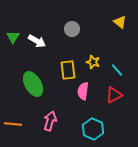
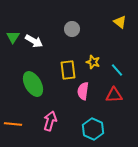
white arrow: moved 3 px left
red triangle: rotated 24 degrees clockwise
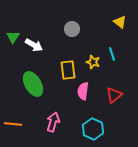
white arrow: moved 4 px down
cyan line: moved 5 px left, 16 px up; rotated 24 degrees clockwise
red triangle: rotated 36 degrees counterclockwise
pink arrow: moved 3 px right, 1 px down
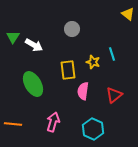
yellow triangle: moved 8 px right, 8 px up
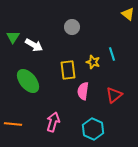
gray circle: moved 2 px up
green ellipse: moved 5 px left, 3 px up; rotated 10 degrees counterclockwise
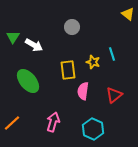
orange line: moved 1 px left, 1 px up; rotated 48 degrees counterclockwise
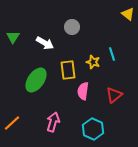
white arrow: moved 11 px right, 2 px up
green ellipse: moved 8 px right, 1 px up; rotated 75 degrees clockwise
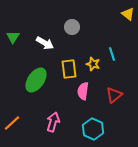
yellow star: moved 2 px down
yellow rectangle: moved 1 px right, 1 px up
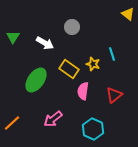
yellow rectangle: rotated 48 degrees counterclockwise
pink arrow: moved 3 px up; rotated 144 degrees counterclockwise
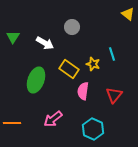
green ellipse: rotated 15 degrees counterclockwise
red triangle: rotated 12 degrees counterclockwise
orange line: rotated 42 degrees clockwise
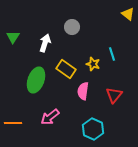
white arrow: rotated 102 degrees counterclockwise
yellow rectangle: moved 3 px left
pink arrow: moved 3 px left, 2 px up
orange line: moved 1 px right
